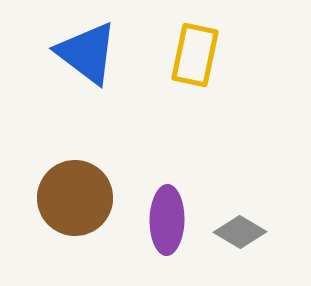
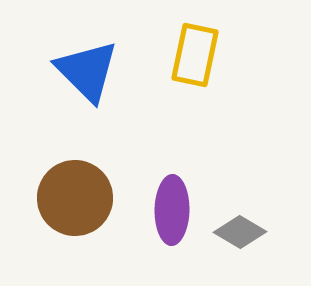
blue triangle: moved 18 px down; rotated 8 degrees clockwise
purple ellipse: moved 5 px right, 10 px up
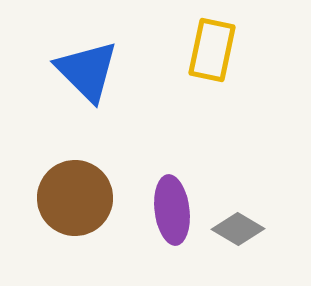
yellow rectangle: moved 17 px right, 5 px up
purple ellipse: rotated 8 degrees counterclockwise
gray diamond: moved 2 px left, 3 px up
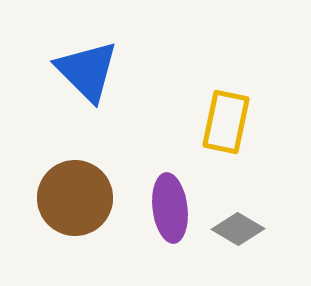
yellow rectangle: moved 14 px right, 72 px down
purple ellipse: moved 2 px left, 2 px up
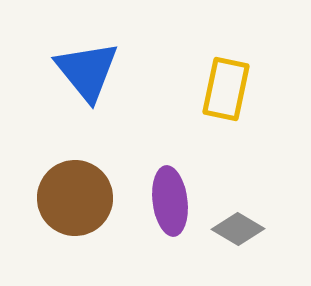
blue triangle: rotated 6 degrees clockwise
yellow rectangle: moved 33 px up
purple ellipse: moved 7 px up
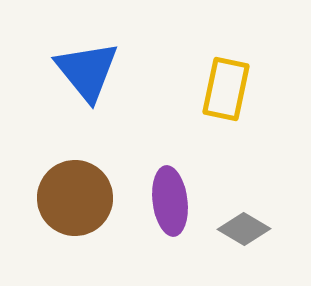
gray diamond: moved 6 px right
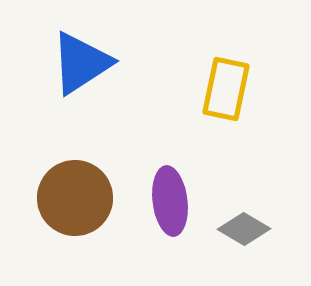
blue triangle: moved 6 px left, 8 px up; rotated 36 degrees clockwise
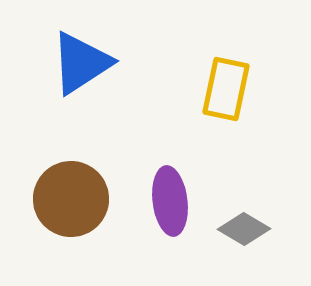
brown circle: moved 4 px left, 1 px down
